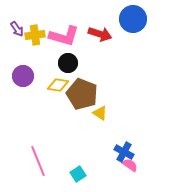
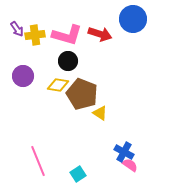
pink L-shape: moved 3 px right, 1 px up
black circle: moved 2 px up
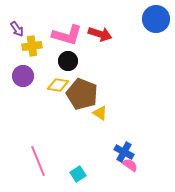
blue circle: moved 23 px right
yellow cross: moved 3 px left, 11 px down
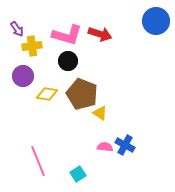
blue circle: moved 2 px down
yellow diamond: moved 11 px left, 9 px down
blue cross: moved 1 px right, 7 px up
pink semicircle: moved 25 px left, 18 px up; rotated 28 degrees counterclockwise
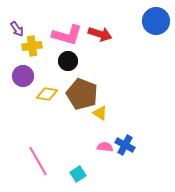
pink line: rotated 8 degrees counterclockwise
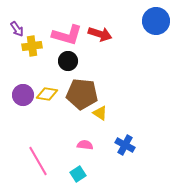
purple circle: moved 19 px down
brown pentagon: rotated 16 degrees counterclockwise
pink semicircle: moved 20 px left, 2 px up
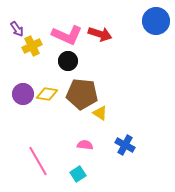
pink L-shape: rotated 8 degrees clockwise
yellow cross: rotated 18 degrees counterclockwise
purple circle: moved 1 px up
